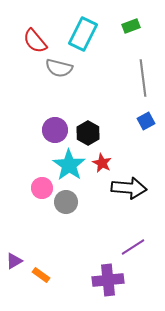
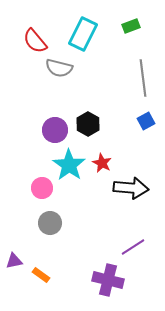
black hexagon: moved 9 px up
black arrow: moved 2 px right
gray circle: moved 16 px left, 21 px down
purple triangle: rotated 18 degrees clockwise
purple cross: rotated 20 degrees clockwise
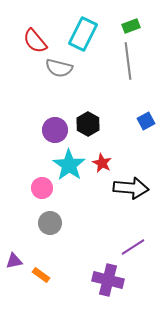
gray line: moved 15 px left, 17 px up
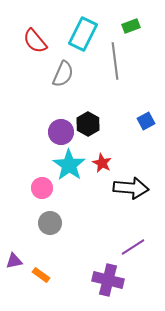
gray line: moved 13 px left
gray semicircle: moved 4 px right, 6 px down; rotated 80 degrees counterclockwise
purple circle: moved 6 px right, 2 px down
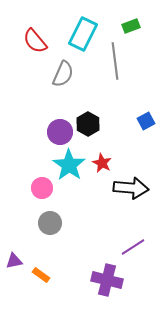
purple circle: moved 1 px left
purple cross: moved 1 px left
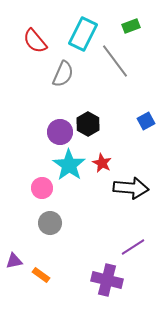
gray line: rotated 30 degrees counterclockwise
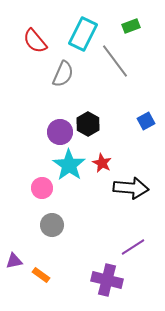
gray circle: moved 2 px right, 2 px down
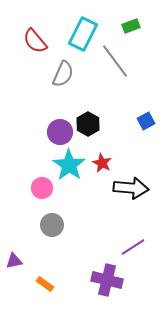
orange rectangle: moved 4 px right, 9 px down
